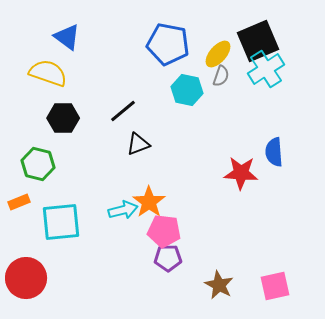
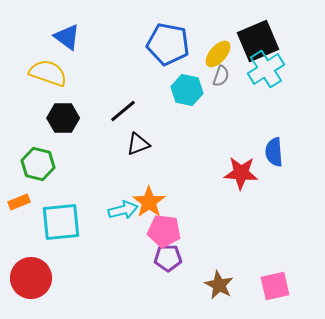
red circle: moved 5 px right
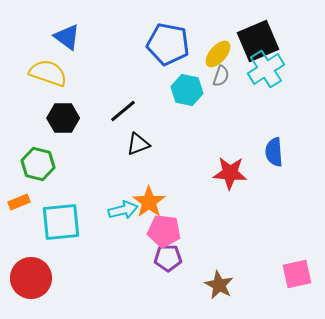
red star: moved 11 px left
pink square: moved 22 px right, 12 px up
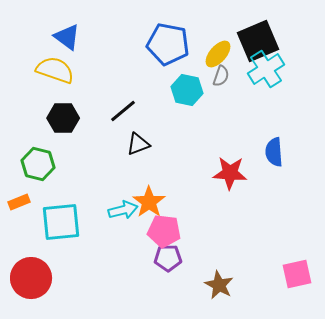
yellow semicircle: moved 7 px right, 3 px up
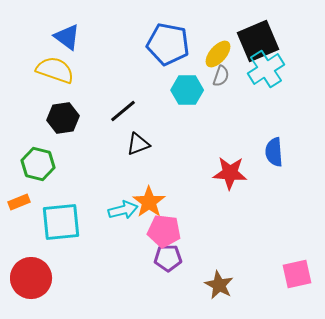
cyan hexagon: rotated 12 degrees counterclockwise
black hexagon: rotated 8 degrees counterclockwise
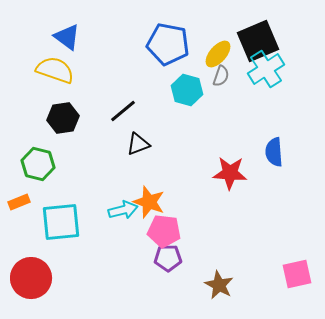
cyan hexagon: rotated 16 degrees clockwise
orange star: rotated 16 degrees counterclockwise
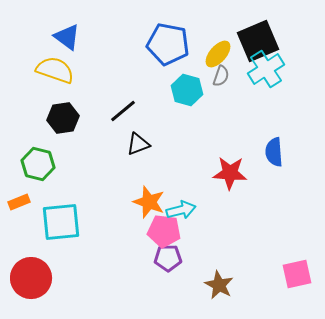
cyan arrow: moved 58 px right
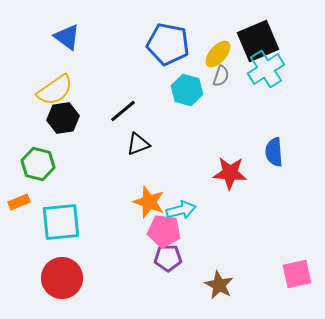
yellow semicircle: moved 20 px down; rotated 126 degrees clockwise
red circle: moved 31 px right
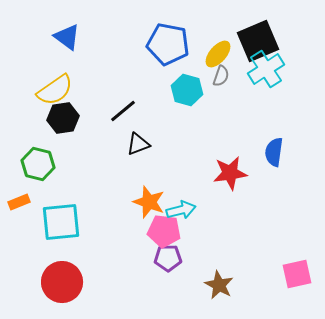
blue semicircle: rotated 12 degrees clockwise
red star: rotated 12 degrees counterclockwise
red circle: moved 4 px down
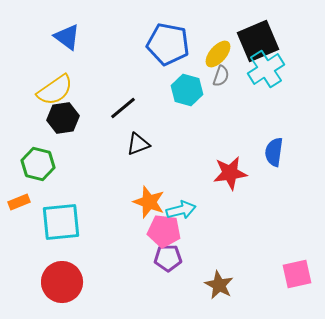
black line: moved 3 px up
